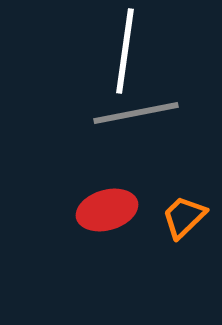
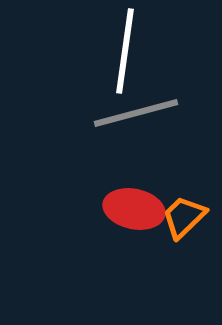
gray line: rotated 4 degrees counterclockwise
red ellipse: moved 27 px right, 1 px up; rotated 28 degrees clockwise
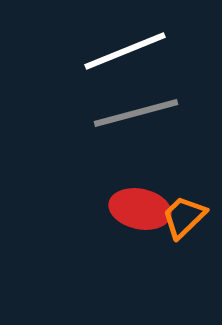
white line: rotated 60 degrees clockwise
red ellipse: moved 6 px right
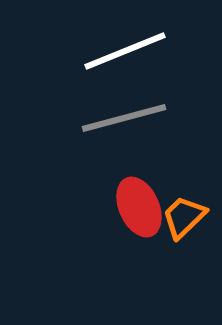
gray line: moved 12 px left, 5 px down
red ellipse: moved 1 px left, 2 px up; rotated 54 degrees clockwise
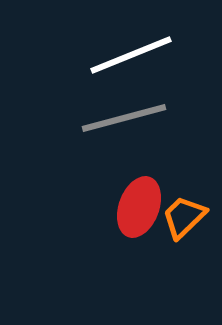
white line: moved 6 px right, 4 px down
red ellipse: rotated 44 degrees clockwise
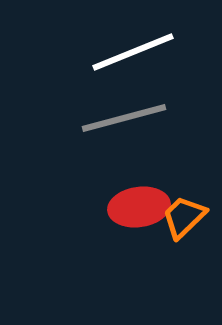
white line: moved 2 px right, 3 px up
red ellipse: rotated 62 degrees clockwise
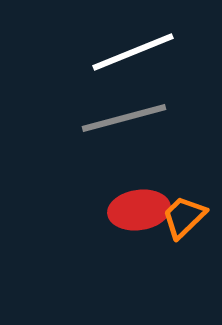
red ellipse: moved 3 px down
